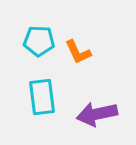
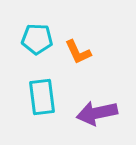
cyan pentagon: moved 2 px left, 2 px up
purple arrow: moved 1 px up
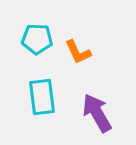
purple arrow: rotated 72 degrees clockwise
